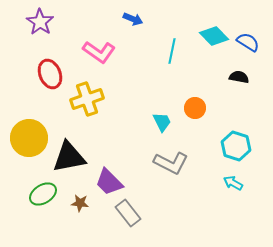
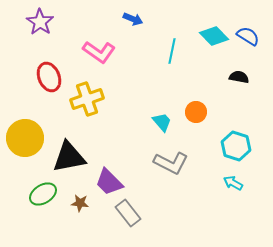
blue semicircle: moved 6 px up
red ellipse: moved 1 px left, 3 px down
orange circle: moved 1 px right, 4 px down
cyan trapezoid: rotated 15 degrees counterclockwise
yellow circle: moved 4 px left
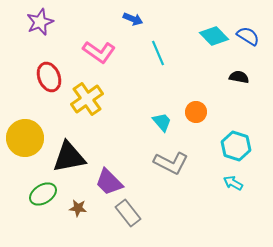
purple star: rotated 16 degrees clockwise
cyan line: moved 14 px left, 2 px down; rotated 35 degrees counterclockwise
yellow cross: rotated 16 degrees counterclockwise
brown star: moved 2 px left, 5 px down
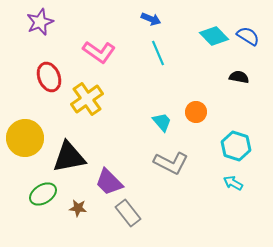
blue arrow: moved 18 px right
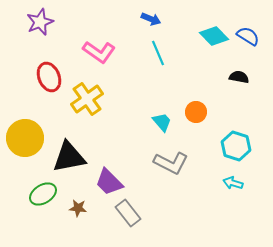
cyan arrow: rotated 12 degrees counterclockwise
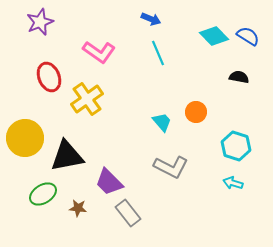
black triangle: moved 2 px left, 1 px up
gray L-shape: moved 4 px down
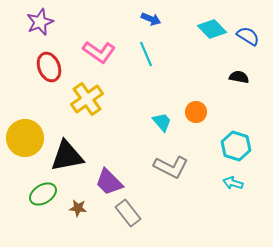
cyan diamond: moved 2 px left, 7 px up
cyan line: moved 12 px left, 1 px down
red ellipse: moved 10 px up
